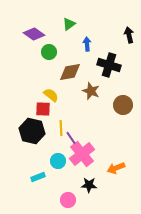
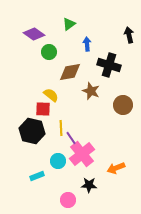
cyan rectangle: moved 1 px left, 1 px up
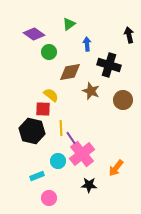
brown circle: moved 5 px up
orange arrow: rotated 30 degrees counterclockwise
pink circle: moved 19 px left, 2 px up
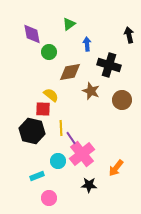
purple diamond: moved 2 px left; rotated 45 degrees clockwise
brown circle: moved 1 px left
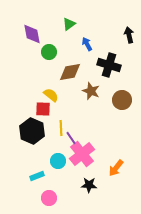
blue arrow: rotated 24 degrees counterclockwise
black hexagon: rotated 10 degrees clockwise
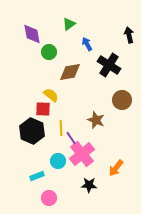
black cross: rotated 15 degrees clockwise
brown star: moved 5 px right, 29 px down
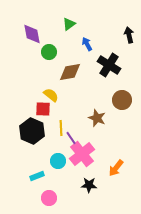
brown star: moved 1 px right, 2 px up
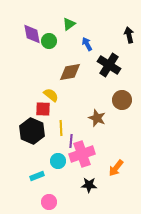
green circle: moved 11 px up
purple line: moved 3 px down; rotated 40 degrees clockwise
pink cross: rotated 20 degrees clockwise
pink circle: moved 4 px down
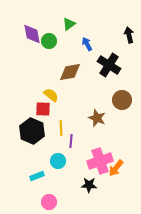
pink cross: moved 18 px right, 7 px down
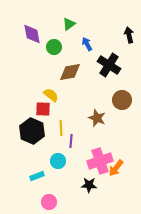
green circle: moved 5 px right, 6 px down
